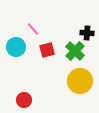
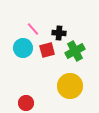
black cross: moved 28 px left
cyan circle: moved 7 px right, 1 px down
green cross: rotated 18 degrees clockwise
yellow circle: moved 10 px left, 5 px down
red circle: moved 2 px right, 3 px down
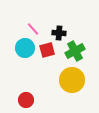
cyan circle: moved 2 px right
yellow circle: moved 2 px right, 6 px up
red circle: moved 3 px up
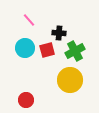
pink line: moved 4 px left, 9 px up
yellow circle: moved 2 px left
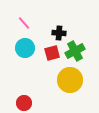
pink line: moved 5 px left, 3 px down
red square: moved 5 px right, 3 px down
red circle: moved 2 px left, 3 px down
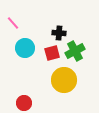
pink line: moved 11 px left
yellow circle: moved 6 px left
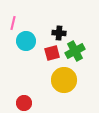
pink line: rotated 56 degrees clockwise
cyan circle: moved 1 px right, 7 px up
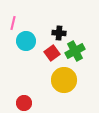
red square: rotated 21 degrees counterclockwise
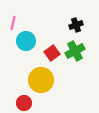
black cross: moved 17 px right, 8 px up; rotated 24 degrees counterclockwise
yellow circle: moved 23 px left
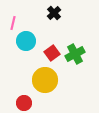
black cross: moved 22 px left, 12 px up; rotated 24 degrees counterclockwise
green cross: moved 3 px down
yellow circle: moved 4 px right
